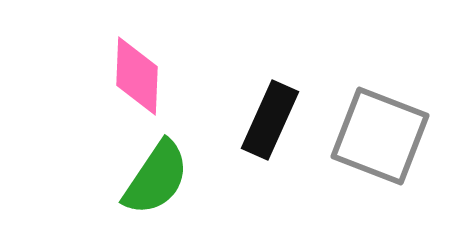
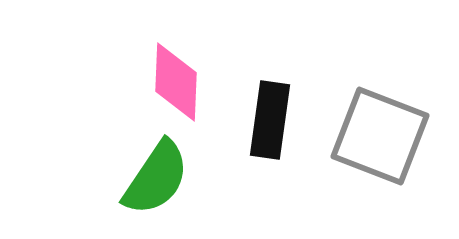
pink diamond: moved 39 px right, 6 px down
black rectangle: rotated 16 degrees counterclockwise
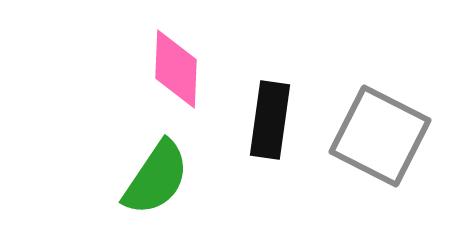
pink diamond: moved 13 px up
gray square: rotated 6 degrees clockwise
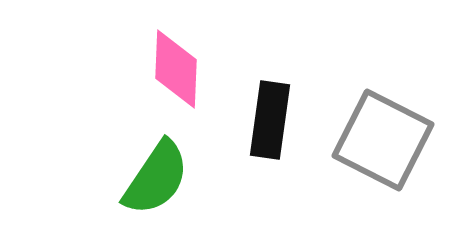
gray square: moved 3 px right, 4 px down
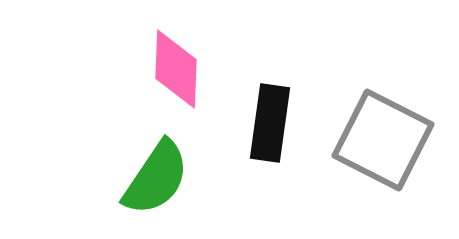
black rectangle: moved 3 px down
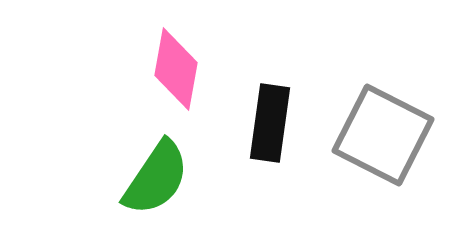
pink diamond: rotated 8 degrees clockwise
gray square: moved 5 px up
